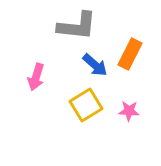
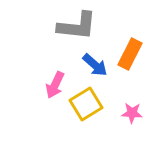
pink arrow: moved 19 px right, 8 px down; rotated 8 degrees clockwise
yellow square: moved 1 px up
pink star: moved 3 px right, 2 px down
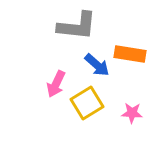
orange rectangle: rotated 72 degrees clockwise
blue arrow: moved 2 px right
pink arrow: moved 1 px right, 1 px up
yellow square: moved 1 px right, 1 px up
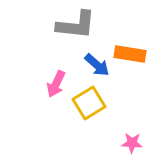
gray L-shape: moved 1 px left, 1 px up
yellow square: moved 2 px right
pink star: moved 30 px down
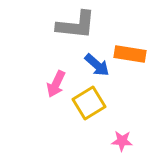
pink star: moved 10 px left, 2 px up
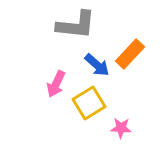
orange rectangle: rotated 56 degrees counterclockwise
pink star: moved 1 px left, 13 px up
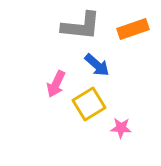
gray L-shape: moved 5 px right, 1 px down
orange rectangle: moved 3 px right, 25 px up; rotated 28 degrees clockwise
yellow square: moved 1 px down
